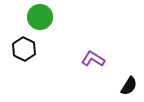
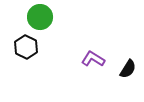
black hexagon: moved 2 px right, 2 px up
black semicircle: moved 1 px left, 17 px up
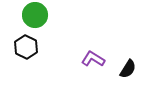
green circle: moved 5 px left, 2 px up
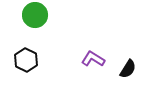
black hexagon: moved 13 px down
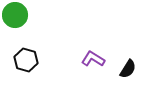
green circle: moved 20 px left
black hexagon: rotated 10 degrees counterclockwise
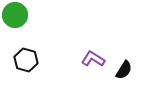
black semicircle: moved 4 px left, 1 px down
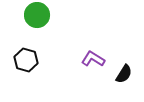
green circle: moved 22 px right
black semicircle: moved 4 px down
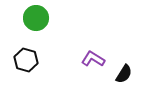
green circle: moved 1 px left, 3 px down
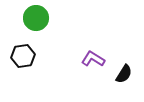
black hexagon: moved 3 px left, 4 px up; rotated 25 degrees counterclockwise
